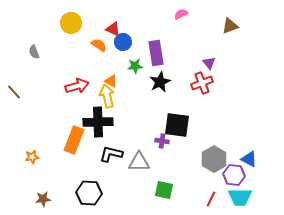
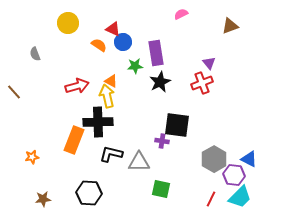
yellow circle: moved 3 px left
gray semicircle: moved 1 px right, 2 px down
green square: moved 3 px left, 1 px up
cyan trapezoid: rotated 45 degrees counterclockwise
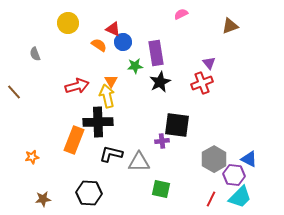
orange triangle: rotated 32 degrees clockwise
purple cross: rotated 16 degrees counterclockwise
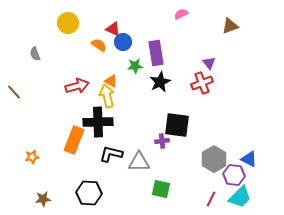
orange triangle: rotated 32 degrees counterclockwise
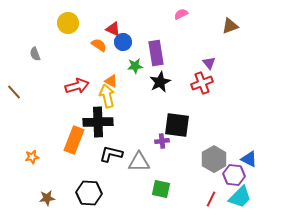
brown star: moved 4 px right, 1 px up
